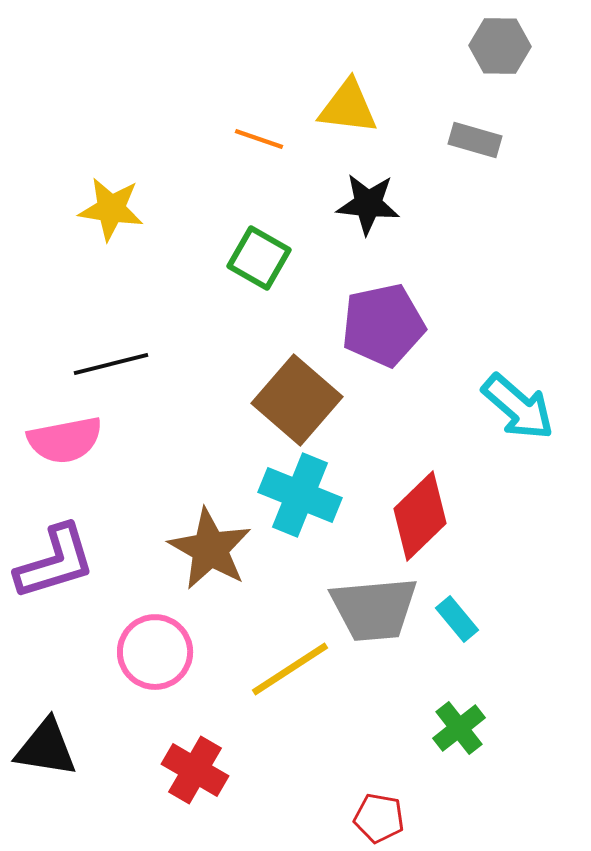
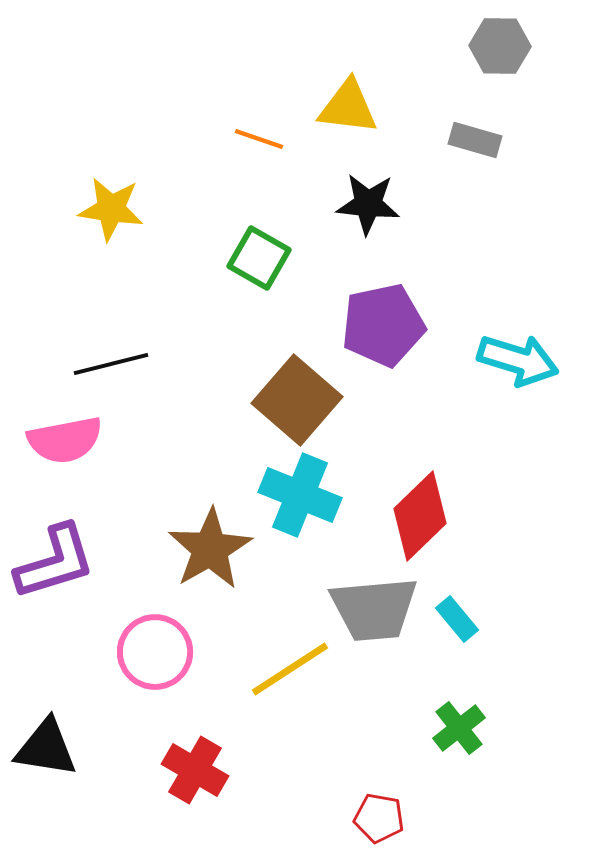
cyan arrow: moved 47 px up; rotated 24 degrees counterclockwise
brown star: rotated 12 degrees clockwise
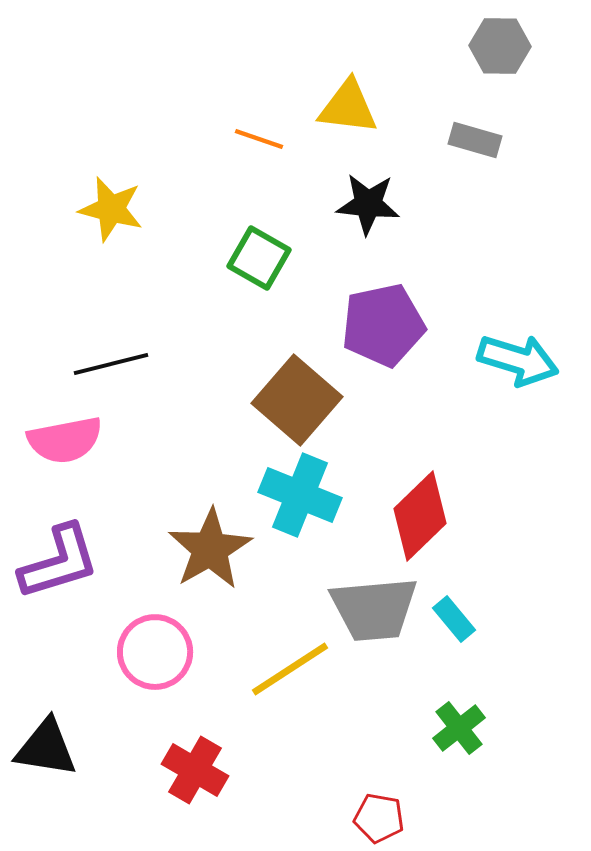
yellow star: rotated 6 degrees clockwise
purple L-shape: moved 4 px right
cyan rectangle: moved 3 px left
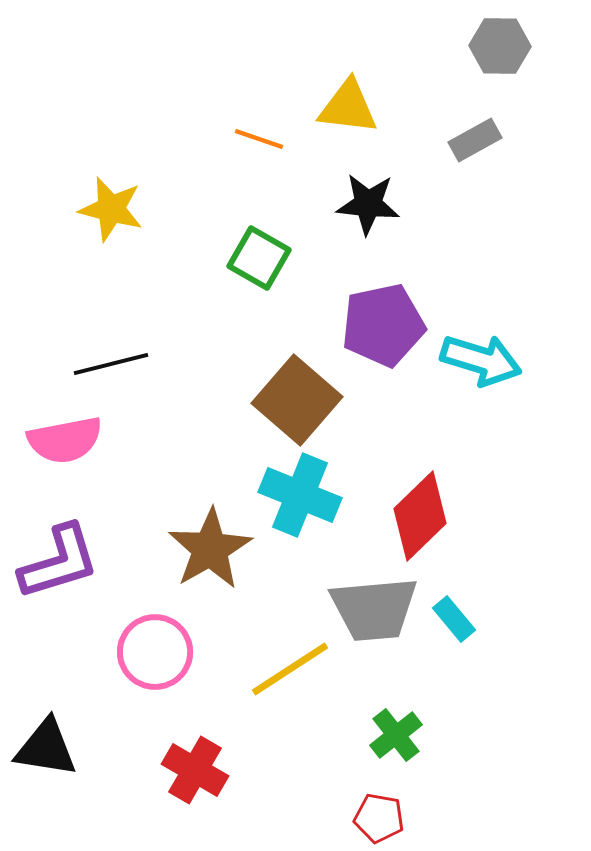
gray rectangle: rotated 45 degrees counterclockwise
cyan arrow: moved 37 px left
green cross: moved 63 px left, 7 px down
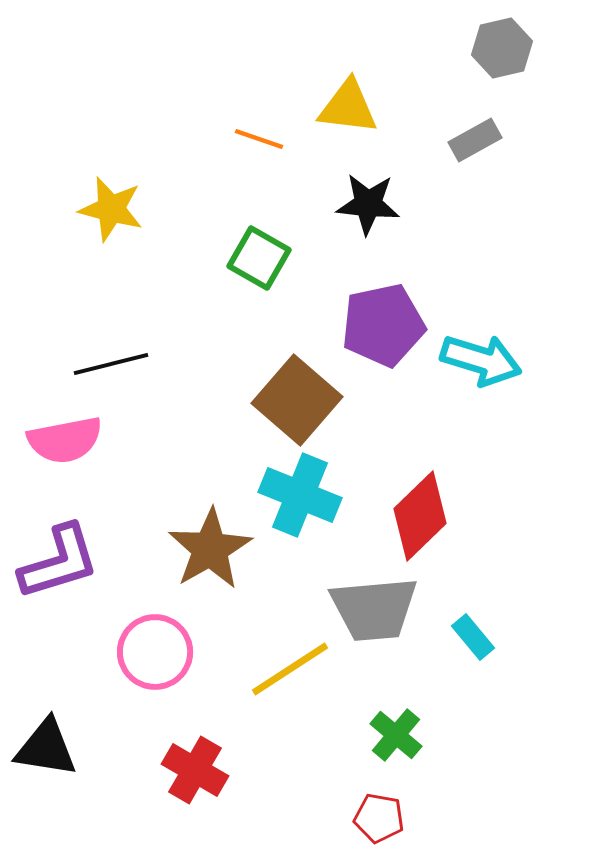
gray hexagon: moved 2 px right, 2 px down; rotated 14 degrees counterclockwise
cyan rectangle: moved 19 px right, 18 px down
green cross: rotated 12 degrees counterclockwise
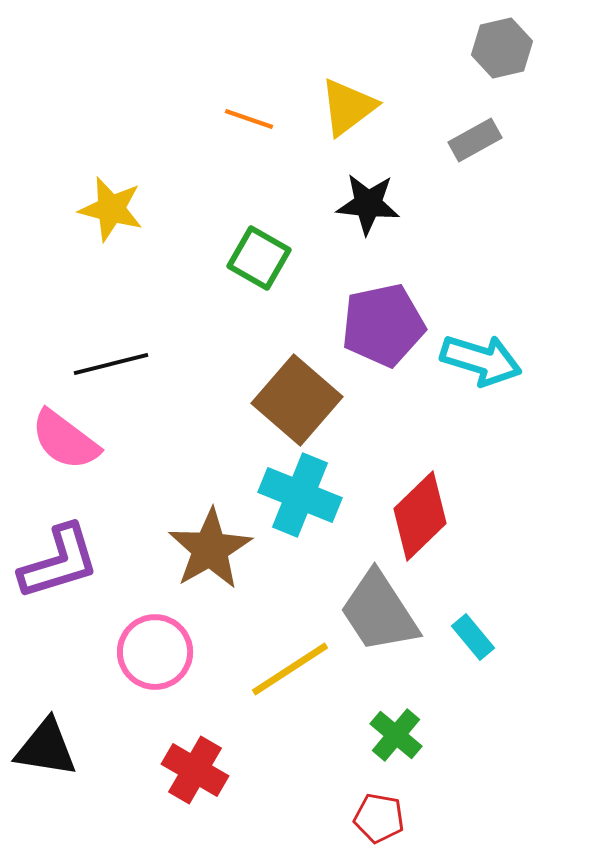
yellow triangle: rotated 44 degrees counterclockwise
orange line: moved 10 px left, 20 px up
pink semicircle: rotated 48 degrees clockwise
gray trapezoid: moved 5 px right, 3 px down; rotated 62 degrees clockwise
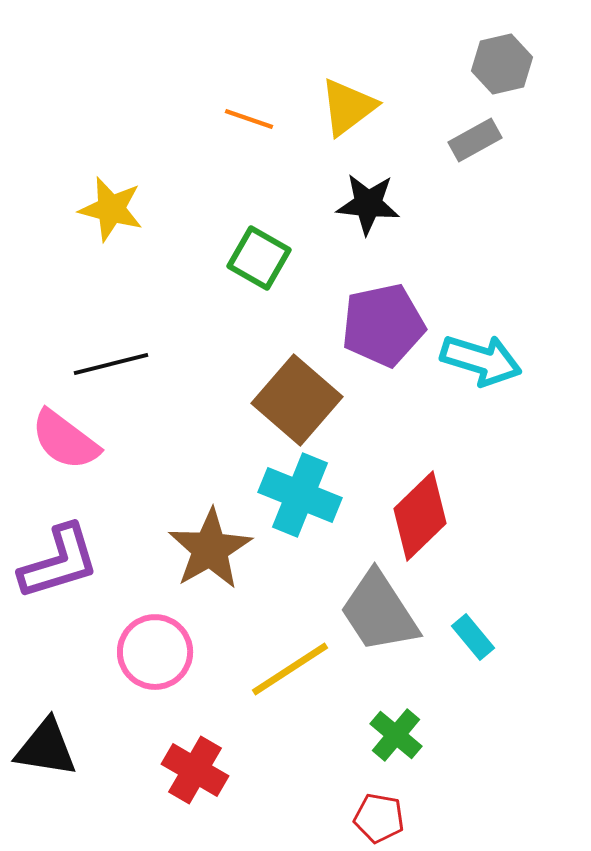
gray hexagon: moved 16 px down
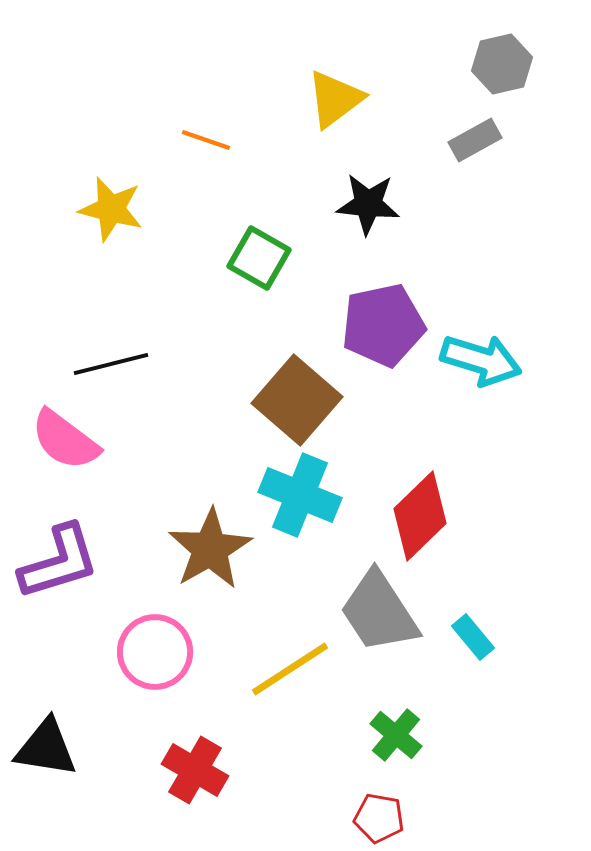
yellow triangle: moved 13 px left, 8 px up
orange line: moved 43 px left, 21 px down
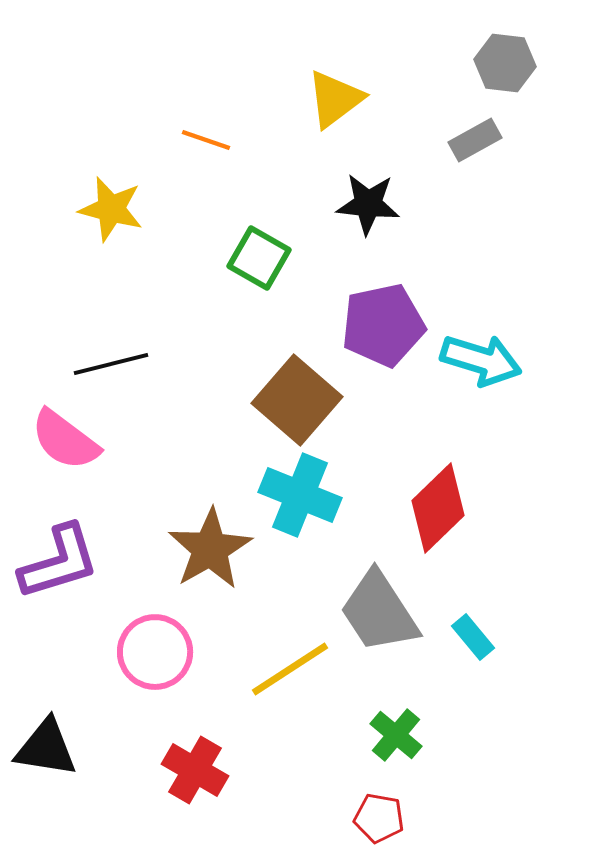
gray hexagon: moved 3 px right, 1 px up; rotated 20 degrees clockwise
red diamond: moved 18 px right, 8 px up
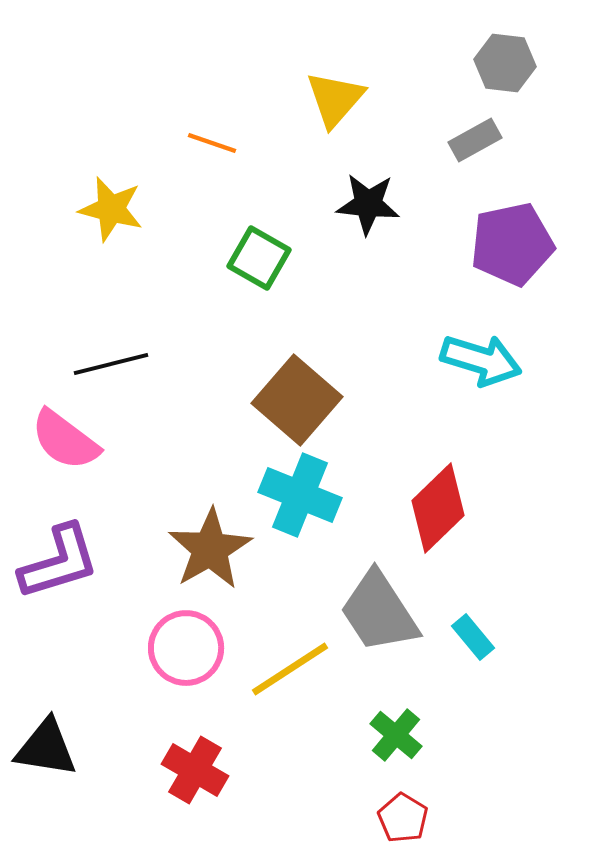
yellow triangle: rotated 12 degrees counterclockwise
orange line: moved 6 px right, 3 px down
purple pentagon: moved 129 px right, 81 px up
pink circle: moved 31 px right, 4 px up
red pentagon: moved 24 px right; rotated 21 degrees clockwise
